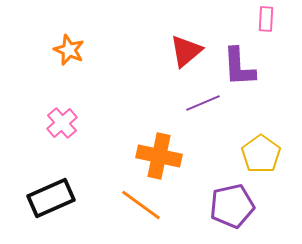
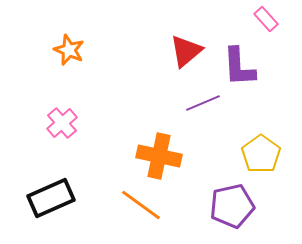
pink rectangle: rotated 45 degrees counterclockwise
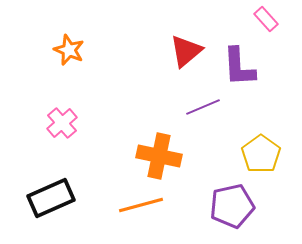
purple line: moved 4 px down
orange line: rotated 51 degrees counterclockwise
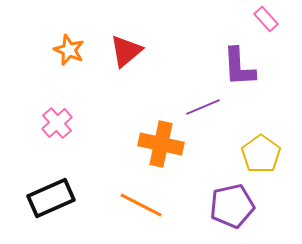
red triangle: moved 60 px left
pink cross: moved 5 px left
orange cross: moved 2 px right, 12 px up
orange line: rotated 42 degrees clockwise
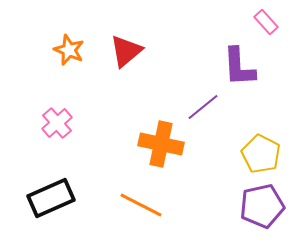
pink rectangle: moved 3 px down
purple line: rotated 16 degrees counterclockwise
yellow pentagon: rotated 9 degrees counterclockwise
purple pentagon: moved 30 px right
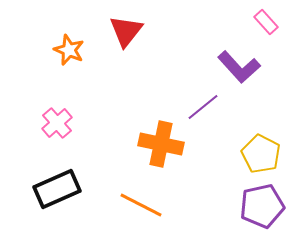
red triangle: moved 20 px up; rotated 12 degrees counterclockwise
purple L-shape: rotated 39 degrees counterclockwise
black rectangle: moved 6 px right, 9 px up
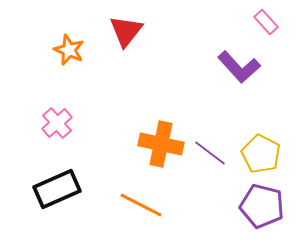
purple line: moved 7 px right, 46 px down; rotated 76 degrees clockwise
purple pentagon: rotated 27 degrees clockwise
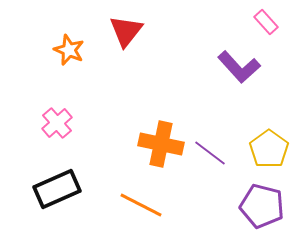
yellow pentagon: moved 8 px right, 5 px up; rotated 9 degrees clockwise
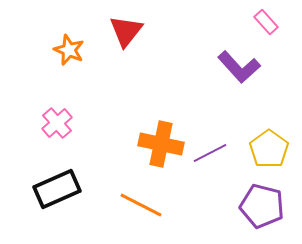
purple line: rotated 64 degrees counterclockwise
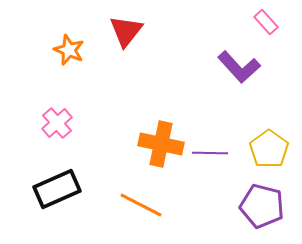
purple line: rotated 28 degrees clockwise
